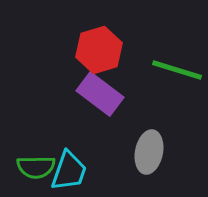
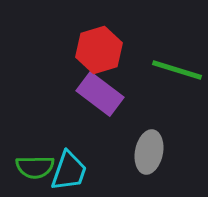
green semicircle: moved 1 px left
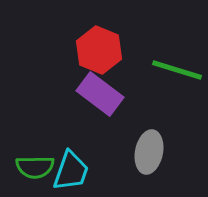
red hexagon: rotated 21 degrees counterclockwise
cyan trapezoid: moved 2 px right
